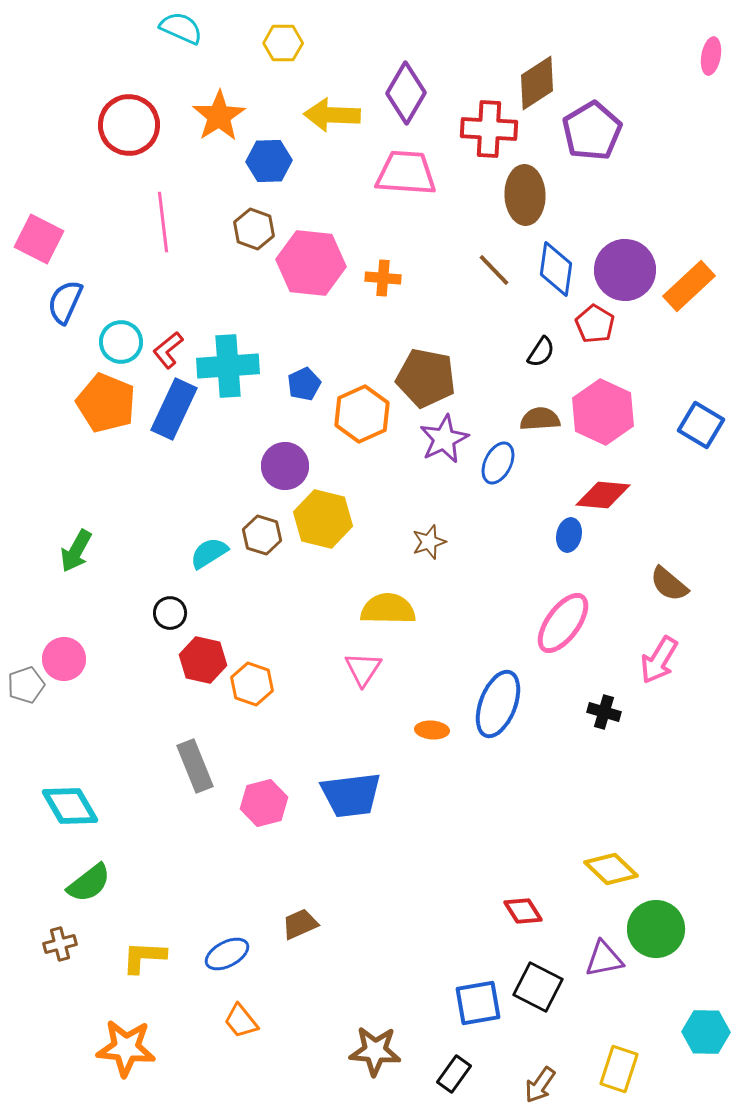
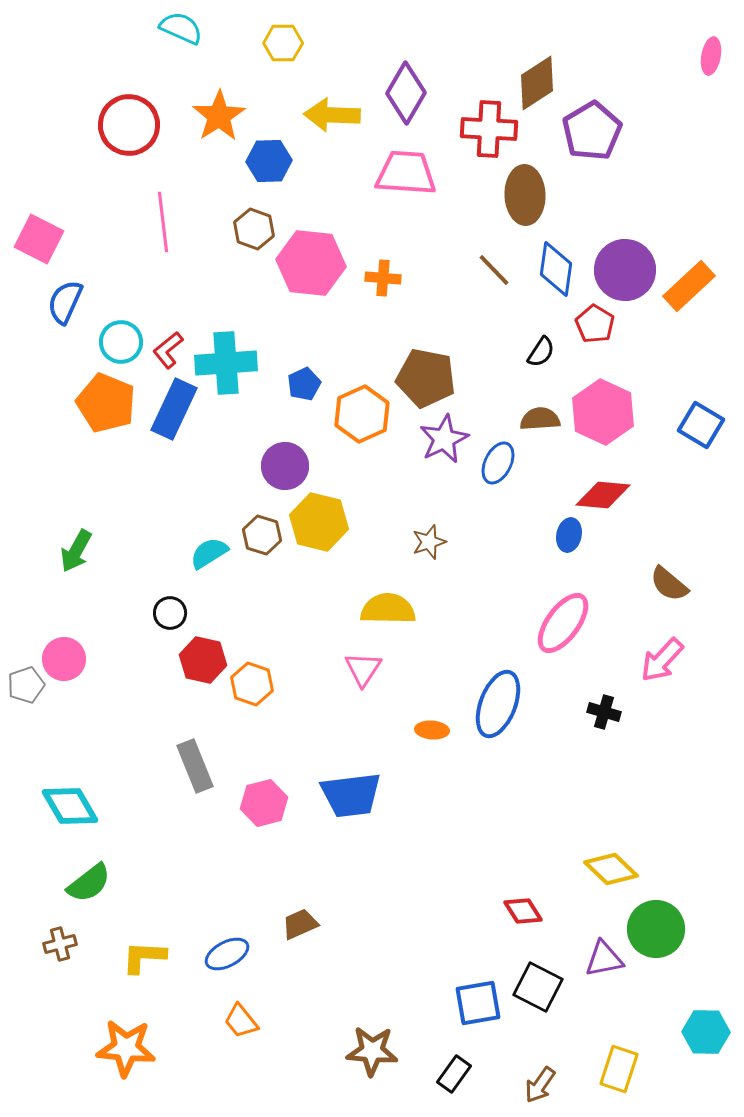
cyan cross at (228, 366): moved 2 px left, 3 px up
yellow hexagon at (323, 519): moved 4 px left, 3 px down
pink arrow at (659, 660): moved 3 px right; rotated 12 degrees clockwise
brown star at (375, 1051): moved 3 px left
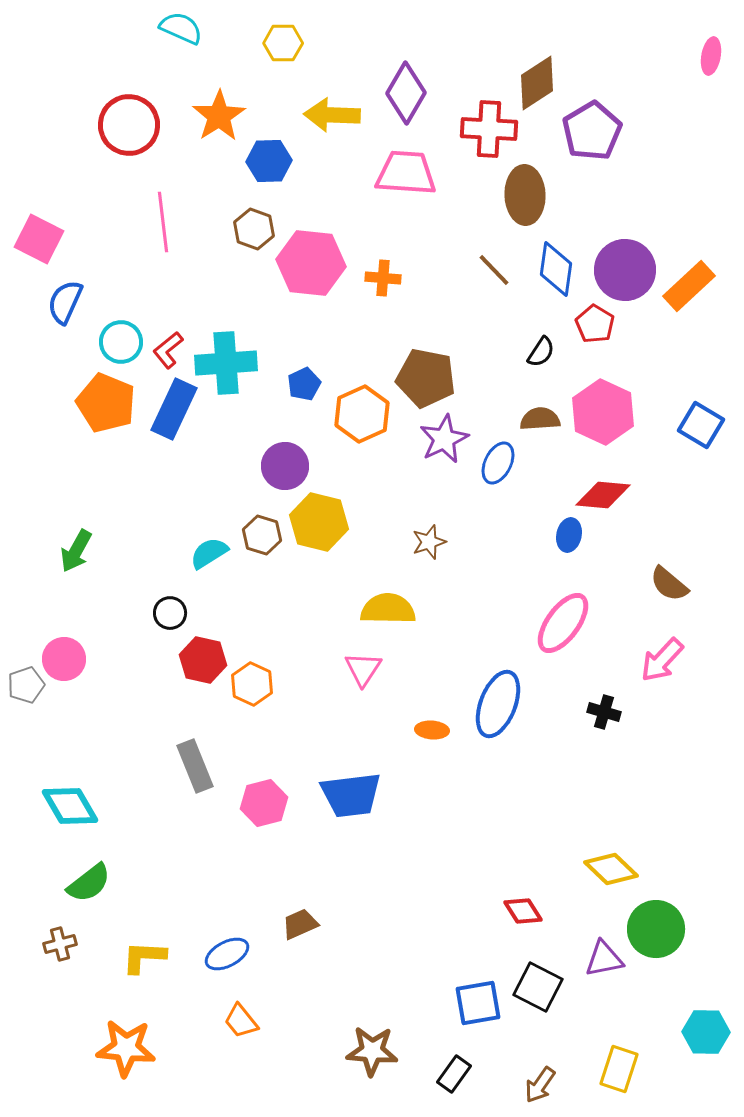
orange hexagon at (252, 684): rotated 6 degrees clockwise
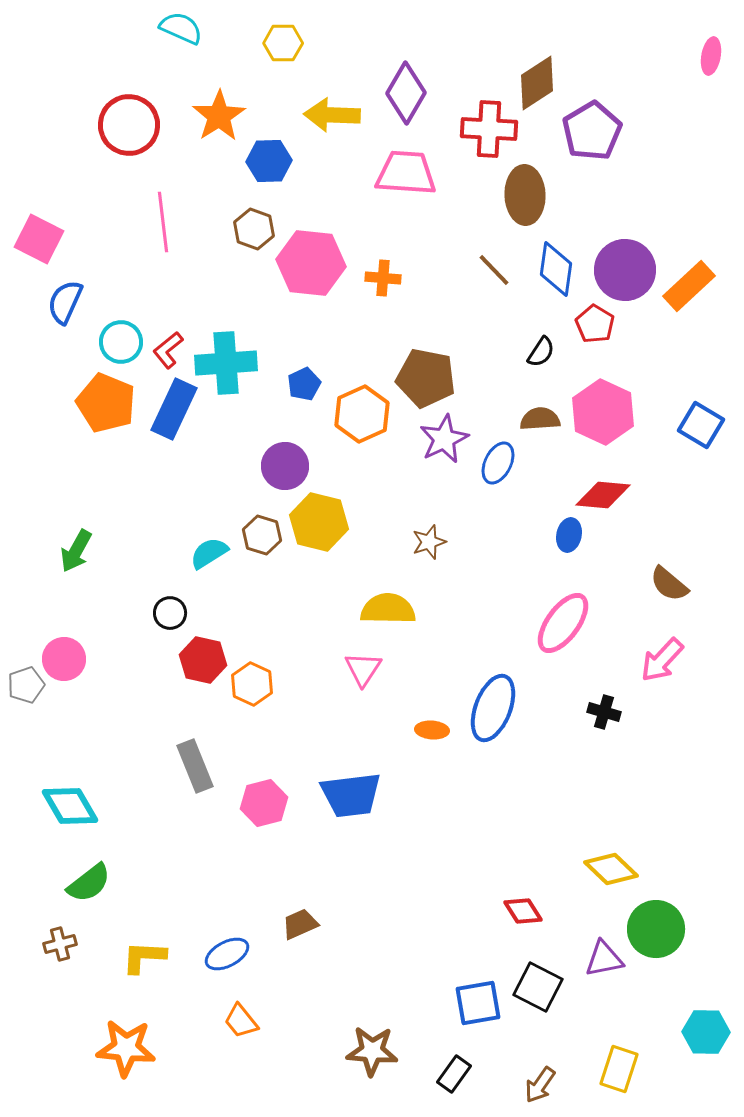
blue ellipse at (498, 704): moved 5 px left, 4 px down
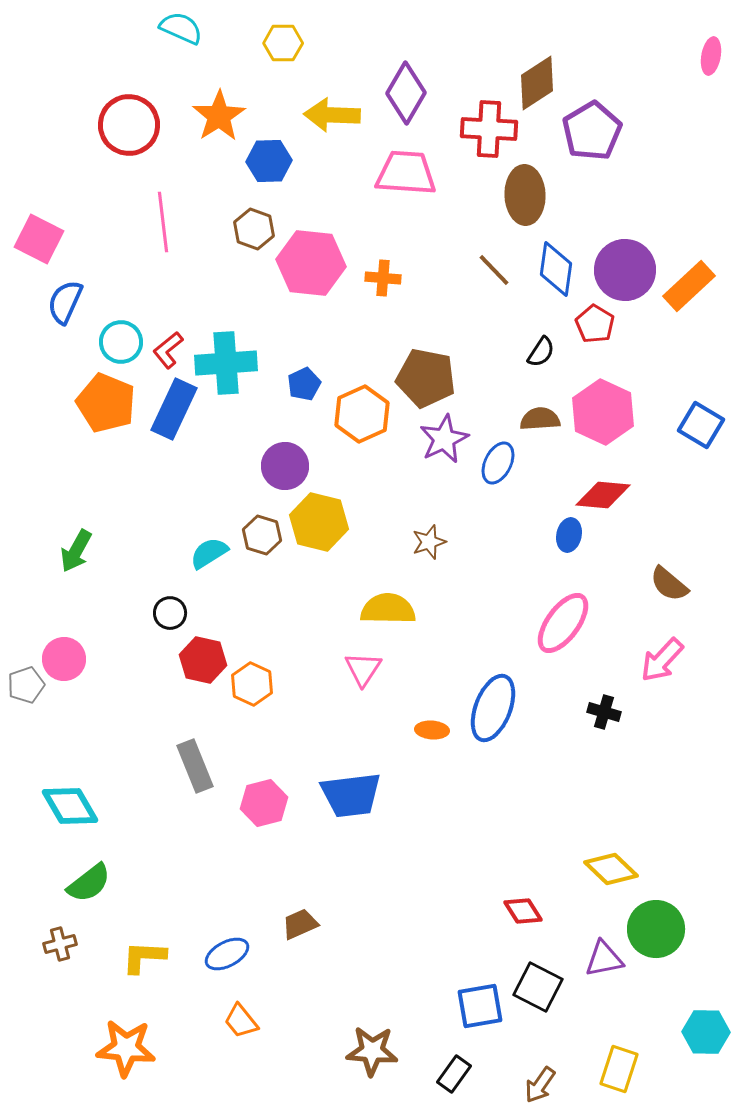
blue square at (478, 1003): moved 2 px right, 3 px down
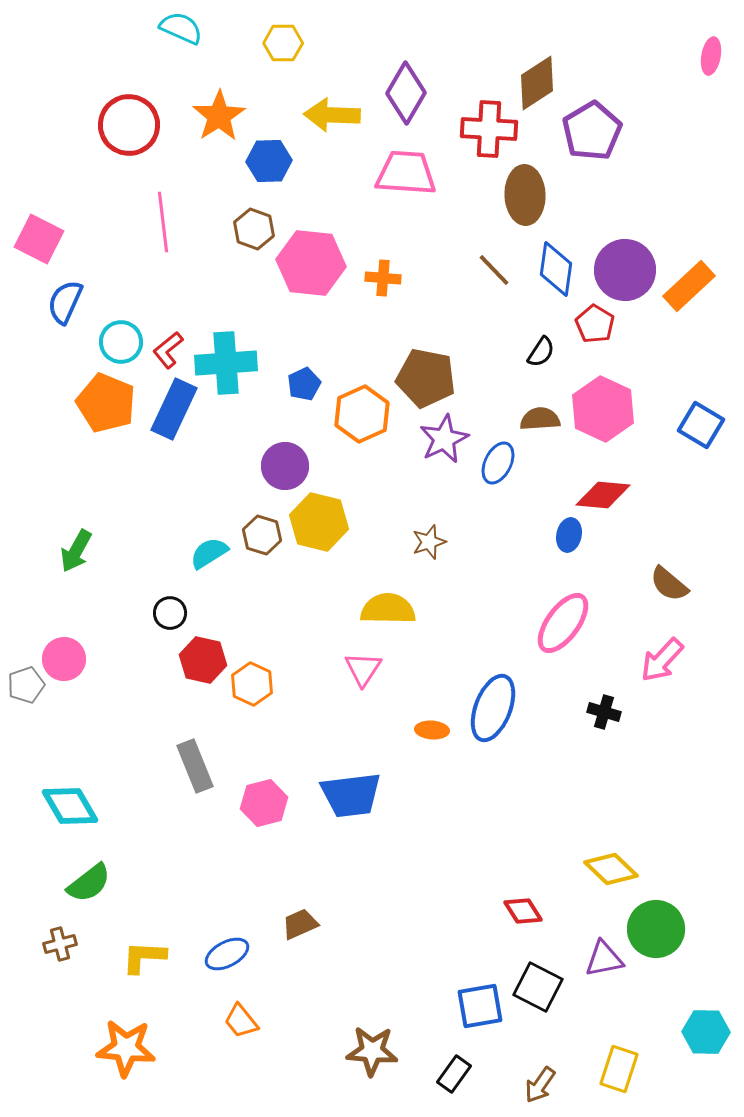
pink hexagon at (603, 412): moved 3 px up
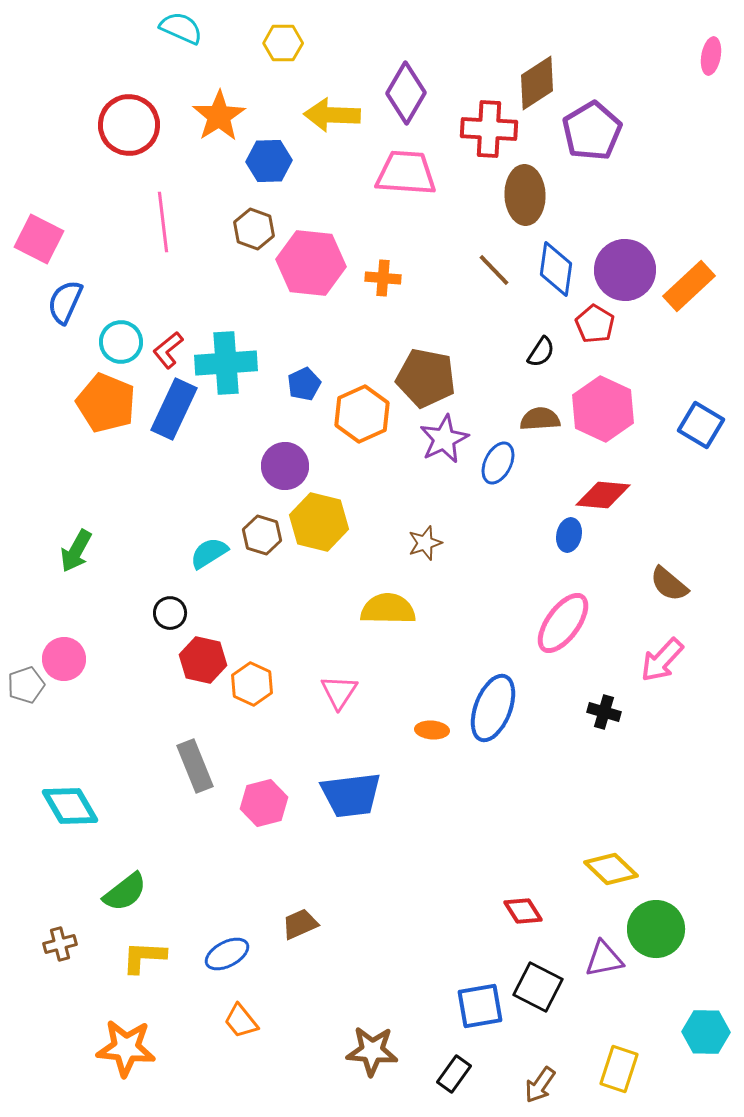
brown star at (429, 542): moved 4 px left, 1 px down
pink triangle at (363, 669): moved 24 px left, 23 px down
green semicircle at (89, 883): moved 36 px right, 9 px down
